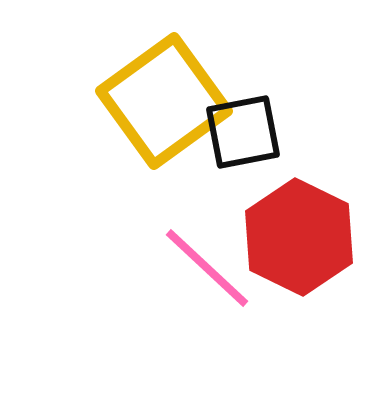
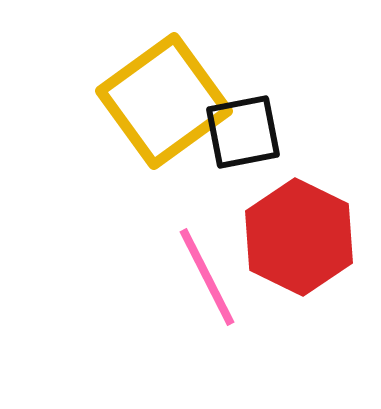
pink line: moved 9 px down; rotated 20 degrees clockwise
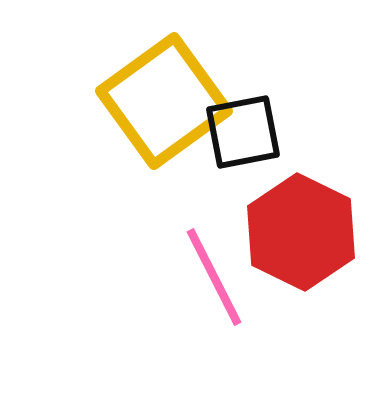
red hexagon: moved 2 px right, 5 px up
pink line: moved 7 px right
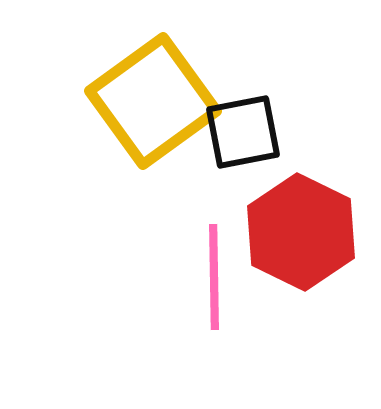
yellow square: moved 11 px left
pink line: rotated 26 degrees clockwise
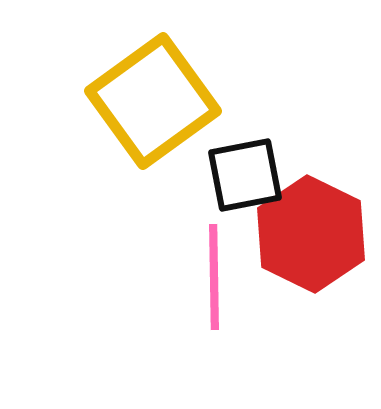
black square: moved 2 px right, 43 px down
red hexagon: moved 10 px right, 2 px down
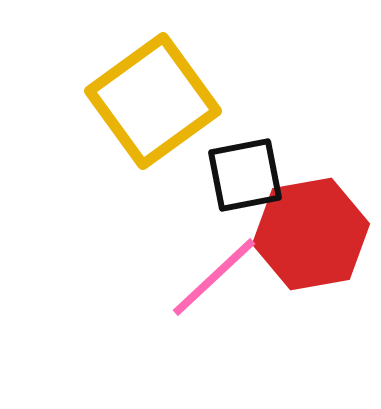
red hexagon: rotated 24 degrees clockwise
pink line: rotated 48 degrees clockwise
